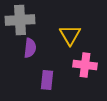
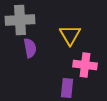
purple semicircle: rotated 18 degrees counterclockwise
purple rectangle: moved 20 px right, 8 px down
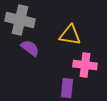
gray cross: rotated 16 degrees clockwise
yellow triangle: rotated 50 degrees counterclockwise
purple semicircle: rotated 42 degrees counterclockwise
